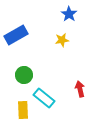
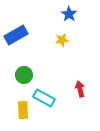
cyan rectangle: rotated 10 degrees counterclockwise
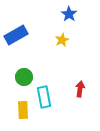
yellow star: rotated 16 degrees counterclockwise
green circle: moved 2 px down
red arrow: rotated 21 degrees clockwise
cyan rectangle: moved 1 px up; rotated 50 degrees clockwise
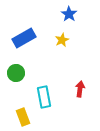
blue rectangle: moved 8 px right, 3 px down
green circle: moved 8 px left, 4 px up
yellow rectangle: moved 7 px down; rotated 18 degrees counterclockwise
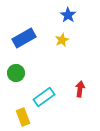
blue star: moved 1 px left, 1 px down
cyan rectangle: rotated 65 degrees clockwise
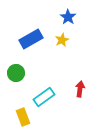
blue star: moved 2 px down
blue rectangle: moved 7 px right, 1 px down
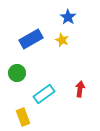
yellow star: rotated 24 degrees counterclockwise
green circle: moved 1 px right
cyan rectangle: moved 3 px up
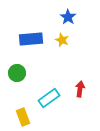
blue rectangle: rotated 25 degrees clockwise
cyan rectangle: moved 5 px right, 4 px down
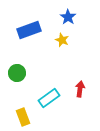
blue rectangle: moved 2 px left, 9 px up; rotated 15 degrees counterclockwise
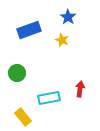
cyan rectangle: rotated 25 degrees clockwise
yellow rectangle: rotated 18 degrees counterclockwise
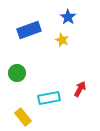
red arrow: rotated 21 degrees clockwise
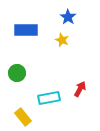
blue rectangle: moved 3 px left; rotated 20 degrees clockwise
